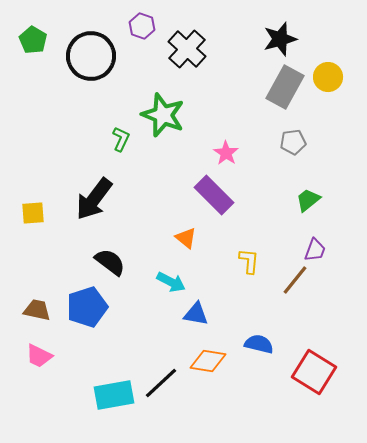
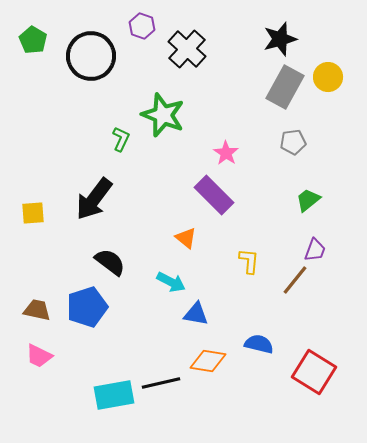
black line: rotated 30 degrees clockwise
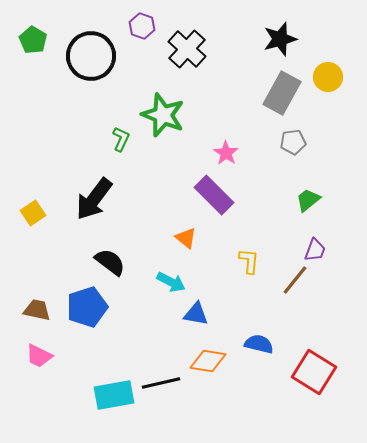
gray rectangle: moved 3 px left, 6 px down
yellow square: rotated 30 degrees counterclockwise
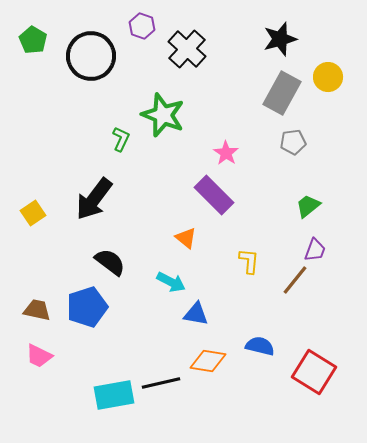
green trapezoid: moved 6 px down
blue semicircle: moved 1 px right, 2 px down
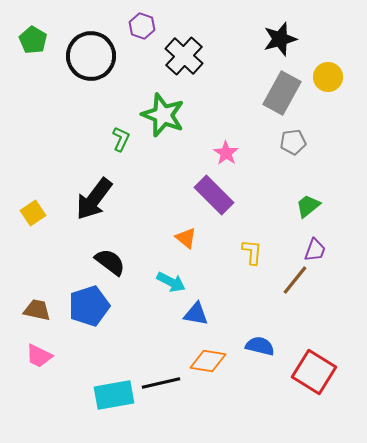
black cross: moved 3 px left, 7 px down
yellow L-shape: moved 3 px right, 9 px up
blue pentagon: moved 2 px right, 1 px up
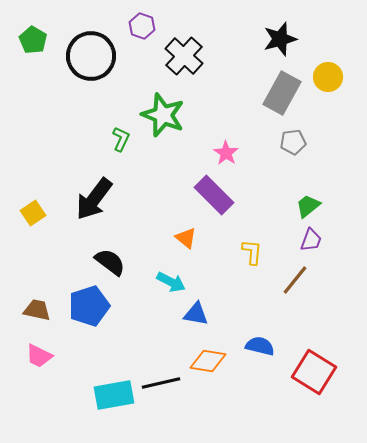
purple trapezoid: moved 4 px left, 10 px up
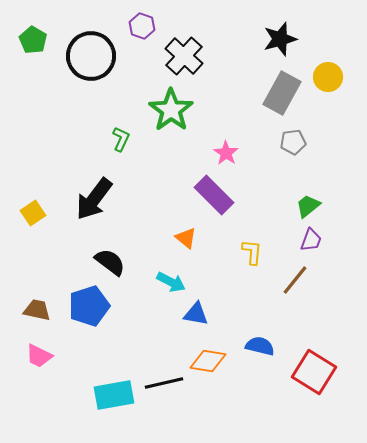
green star: moved 8 px right, 5 px up; rotated 15 degrees clockwise
black line: moved 3 px right
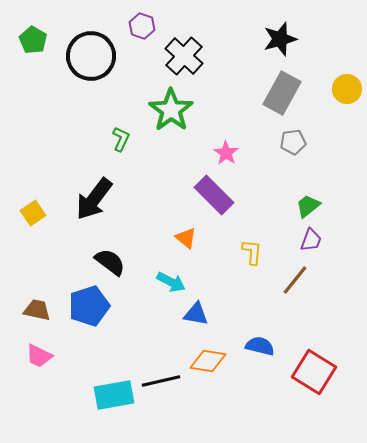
yellow circle: moved 19 px right, 12 px down
black line: moved 3 px left, 2 px up
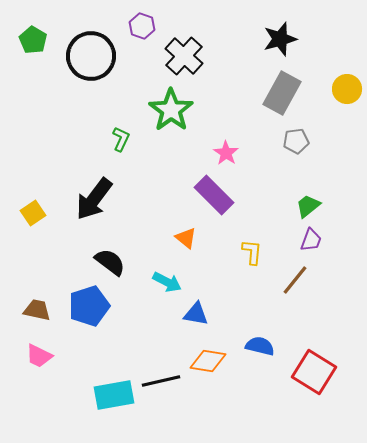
gray pentagon: moved 3 px right, 1 px up
cyan arrow: moved 4 px left
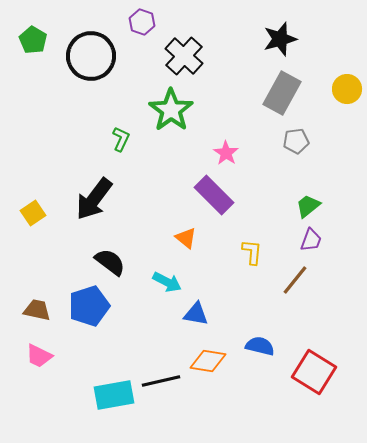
purple hexagon: moved 4 px up
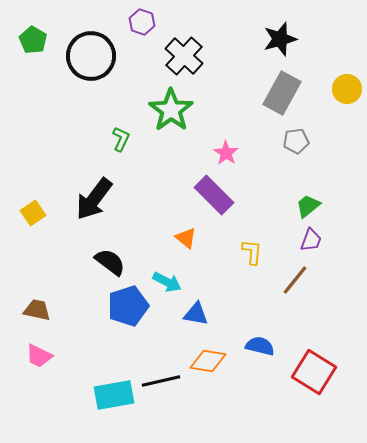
blue pentagon: moved 39 px right
